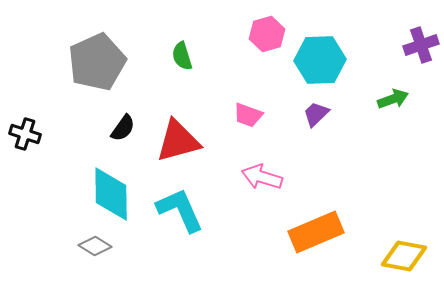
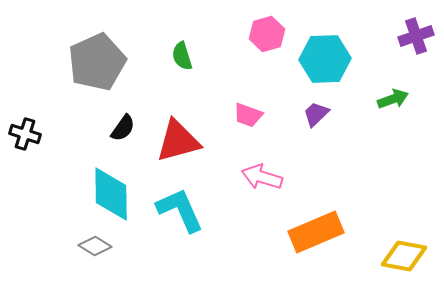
purple cross: moved 5 px left, 9 px up
cyan hexagon: moved 5 px right, 1 px up
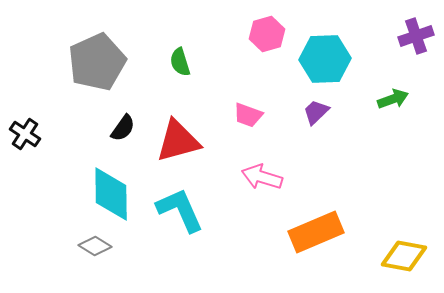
green semicircle: moved 2 px left, 6 px down
purple trapezoid: moved 2 px up
black cross: rotated 16 degrees clockwise
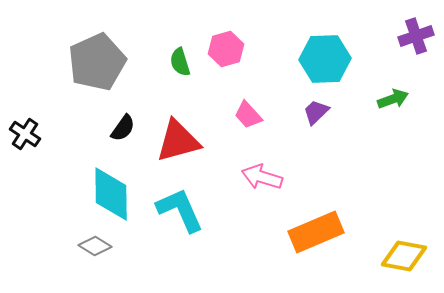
pink hexagon: moved 41 px left, 15 px down
pink trapezoid: rotated 28 degrees clockwise
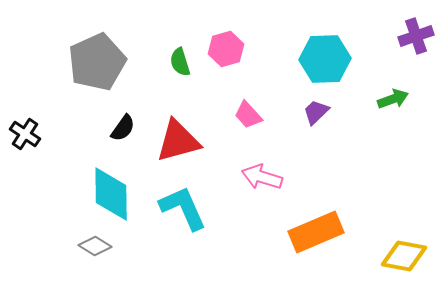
cyan L-shape: moved 3 px right, 2 px up
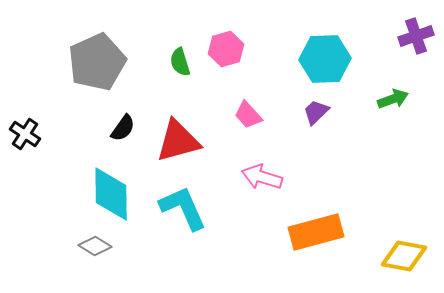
orange rectangle: rotated 8 degrees clockwise
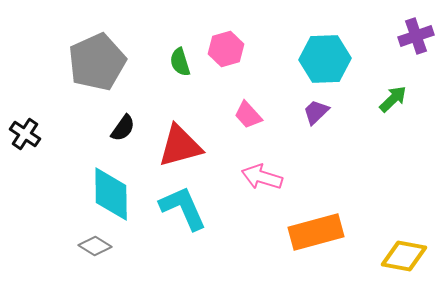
green arrow: rotated 24 degrees counterclockwise
red triangle: moved 2 px right, 5 px down
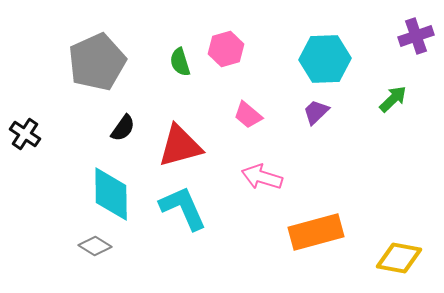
pink trapezoid: rotated 8 degrees counterclockwise
yellow diamond: moved 5 px left, 2 px down
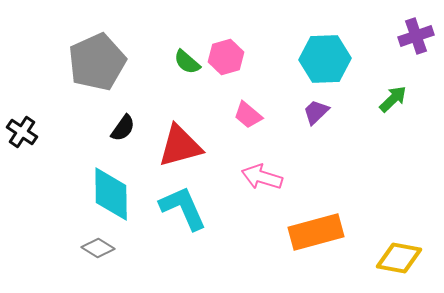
pink hexagon: moved 8 px down
green semicircle: moved 7 px right; rotated 32 degrees counterclockwise
black cross: moved 3 px left, 2 px up
gray diamond: moved 3 px right, 2 px down
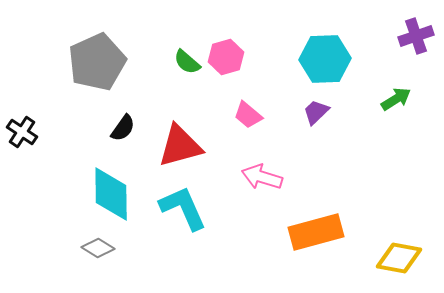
green arrow: moved 3 px right; rotated 12 degrees clockwise
